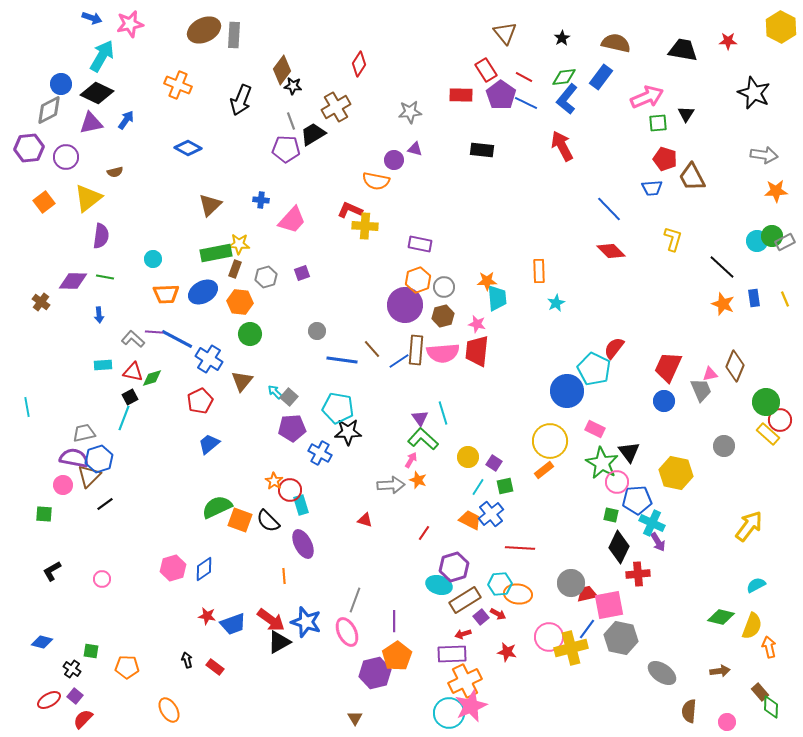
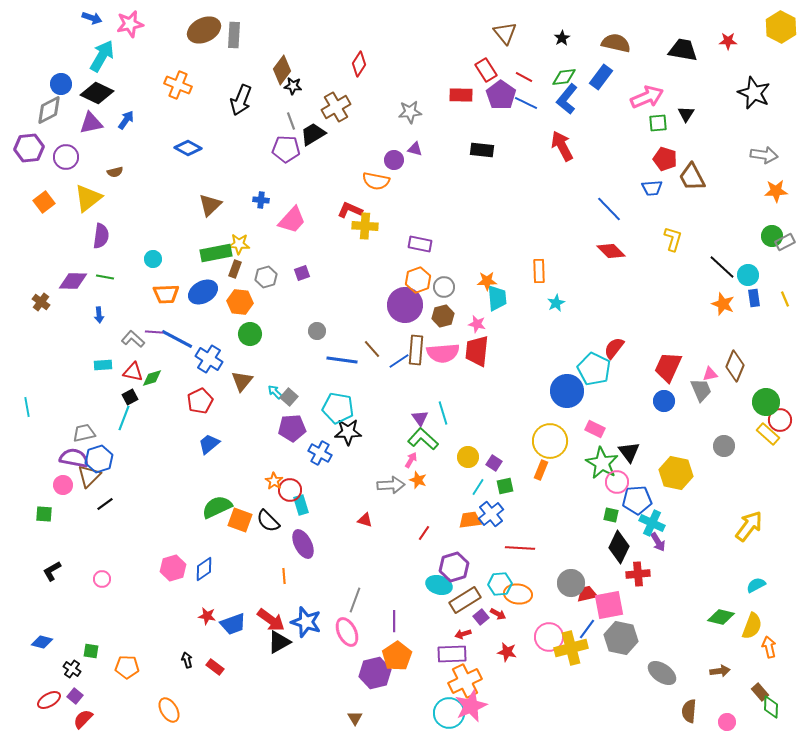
cyan circle at (757, 241): moved 9 px left, 34 px down
orange rectangle at (544, 470): moved 3 px left; rotated 30 degrees counterclockwise
orange trapezoid at (470, 520): rotated 35 degrees counterclockwise
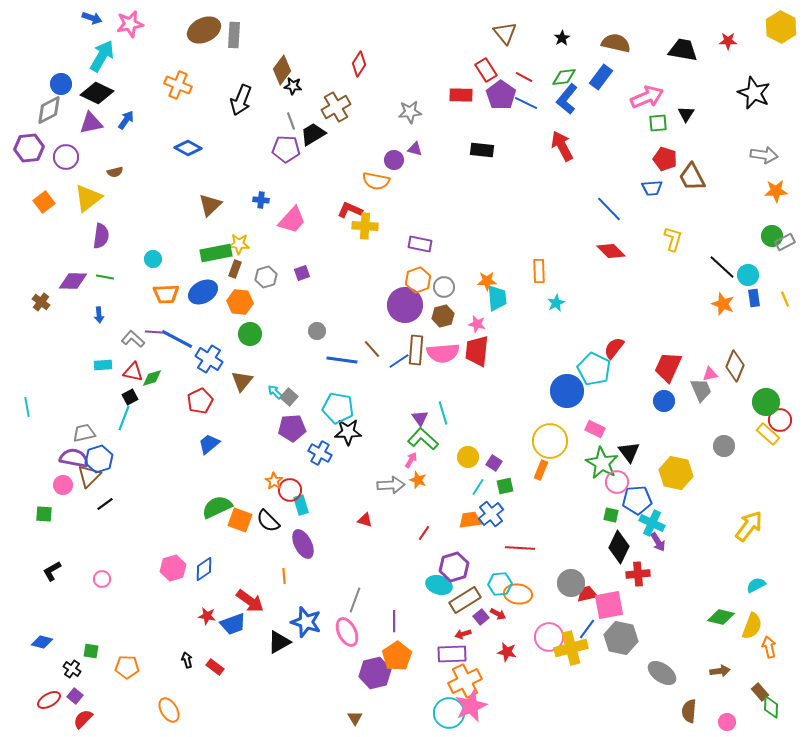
red arrow at (271, 620): moved 21 px left, 19 px up
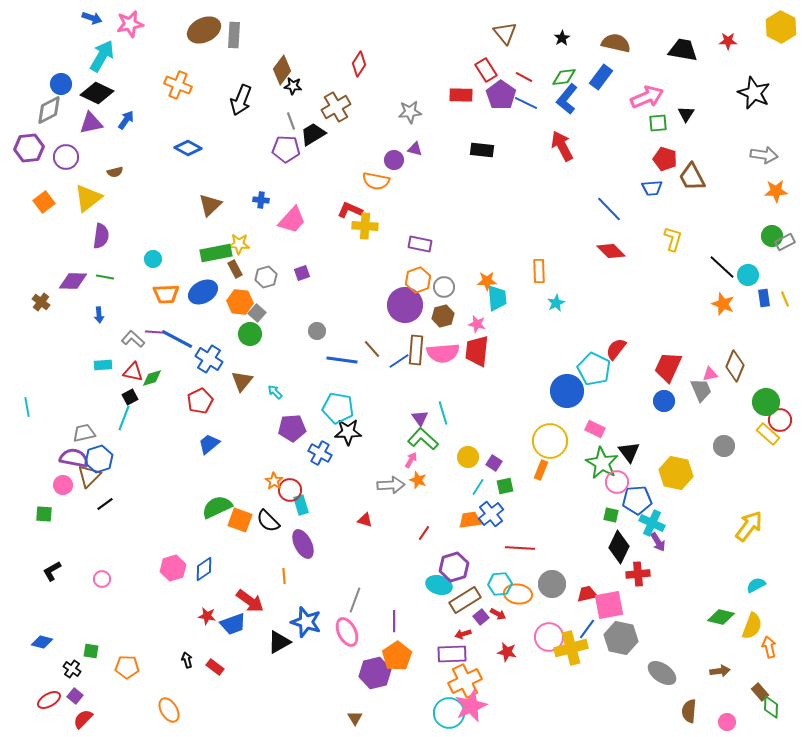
brown rectangle at (235, 269): rotated 48 degrees counterclockwise
blue rectangle at (754, 298): moved 10 px right
red semicircle at (614, 348): moved 2 px right, 1 px down
gray square at (289, 397): moved 32 px left, 84 px up
gray circle at (571, 583): moved 19 px left, 1 px down
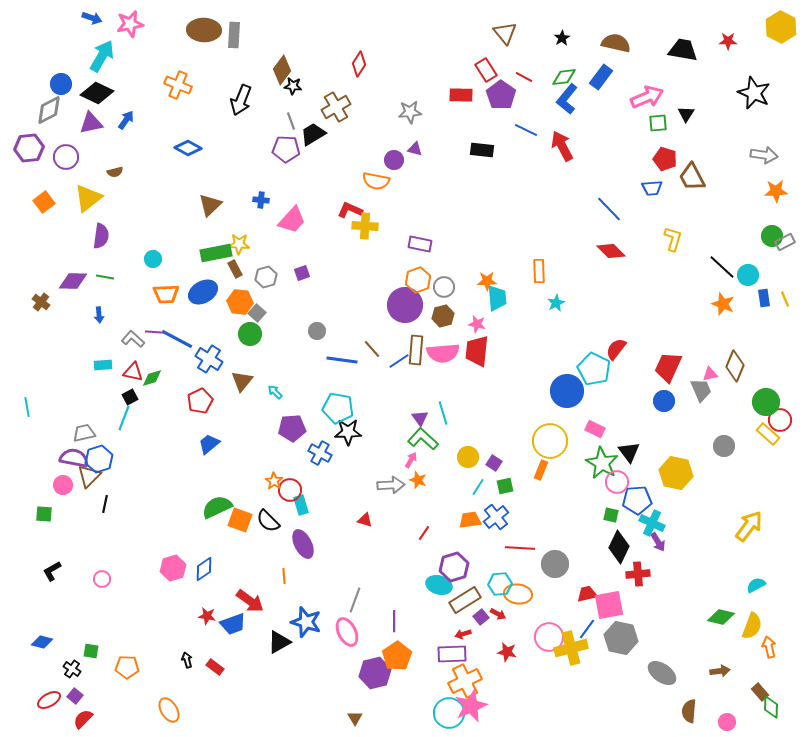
brown ellipse at (204, 30): rotated 28 degrees clockwise
blue line at (526, 103): moved 27 px down
black line at (105, 504): rotated 42 degrees counterclockwise
blue cross at (491, 514): moved 5 px right, 3 px down
gray circle at (552, 584): moved 3 px right, 20 px up
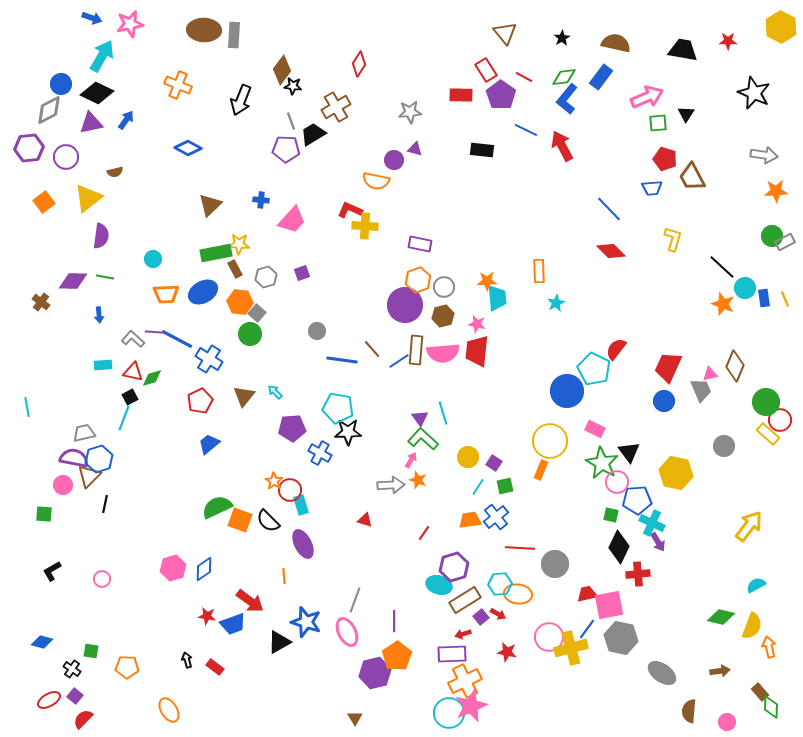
cyan circle at (748, 275): moved 3 px left, 13 px down
brown triangle at (242, 381): moved 2 px right, 15 px down
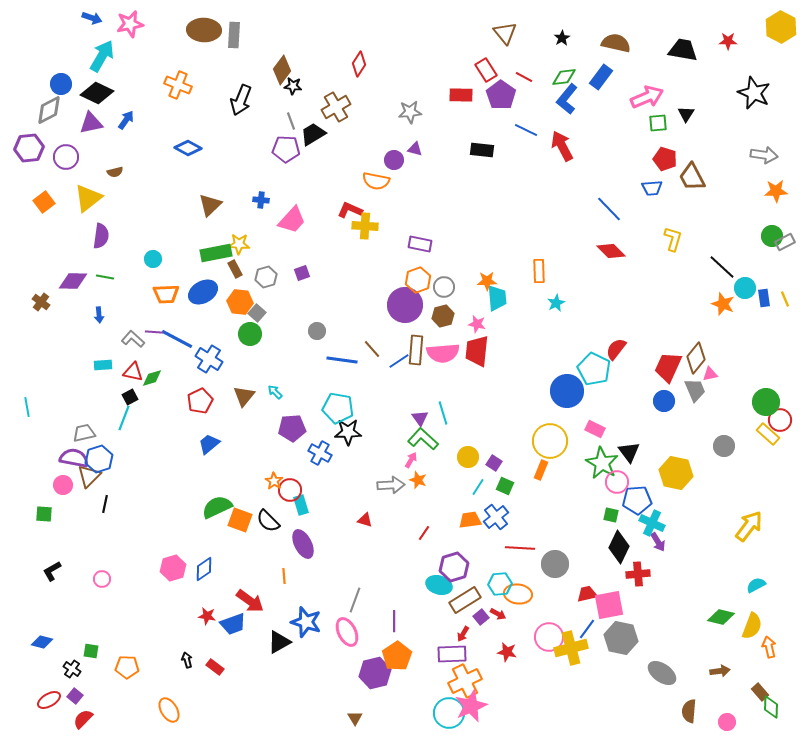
brown diamond at (735, 366): moved 39 px left, 8 px up; rotated 16 degrees clockwise
gray trapezoid at (701, 390): moved 6 px left
green square at (505, 486): rotated 36 degrees clockwise
red arrow at (463, 634): rotated 42 degrees counterclockwise
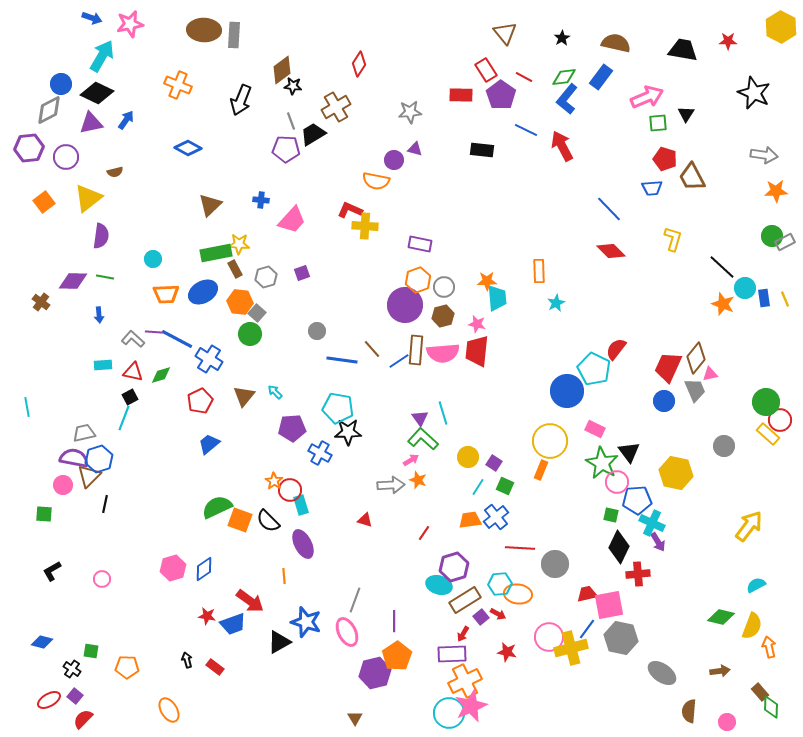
brown diamond at (282, 70): rotated 16 degrees clockwise
green diamond at (152, 378): moved 9 px right, 3 px up
pink arrow at (411, 460): rotated 28 degrees clockwise
